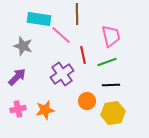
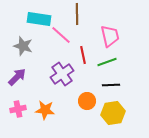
pink trapezoid: moved 1 px left
orange star: rotated 18 degrees clockwise
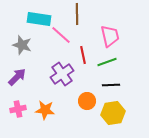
gray star: moved 1 px left, 1 px up
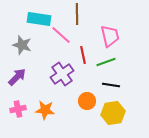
green line: moved 1 px left
black line: rotated 12 degrees clockwise
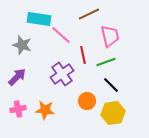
brown line: moved 12 px right; rotated 65 degrees clockwise
black line: rotated 36 degrees clockwise
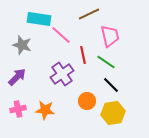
green line: rotated 54 degrees clockwise
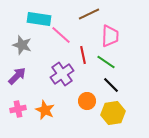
pink trapezoid: rotated 15 degrees clockwise
purple arrow: moved 1 px up
orange star: rotated 18 degrees clockwise
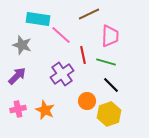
cyan rectangle: moved 1 px left
green line: rotated 18 degrees counterclockwise
yellow hexagon: moved 4 px left, 1 px down; rotated 10 degrees counterclockwise
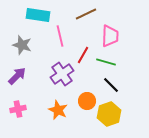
brown line: moved 3 px left
cyan rectangle: moved 4 px up
pink line: moved 1 px left, 1 px down; rotated 35 degrees clockwise
red line: rotated 42 degrees clockwise
orange star: moved 13 px right
